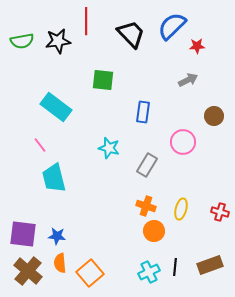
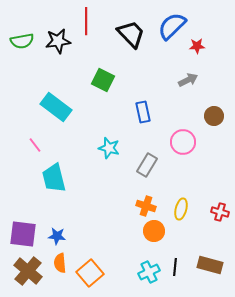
green square: rotated 20 degrees clockwise
blue rectangle: rotated 20 degrees counterclockwise
pink line: moved 5 px left
brown rectangle: rotated 35 degrees clockwise
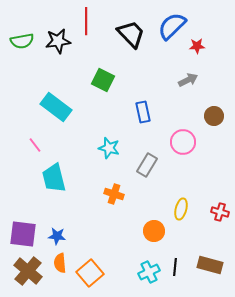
orange cross: moved 32 px left, 12 px up
